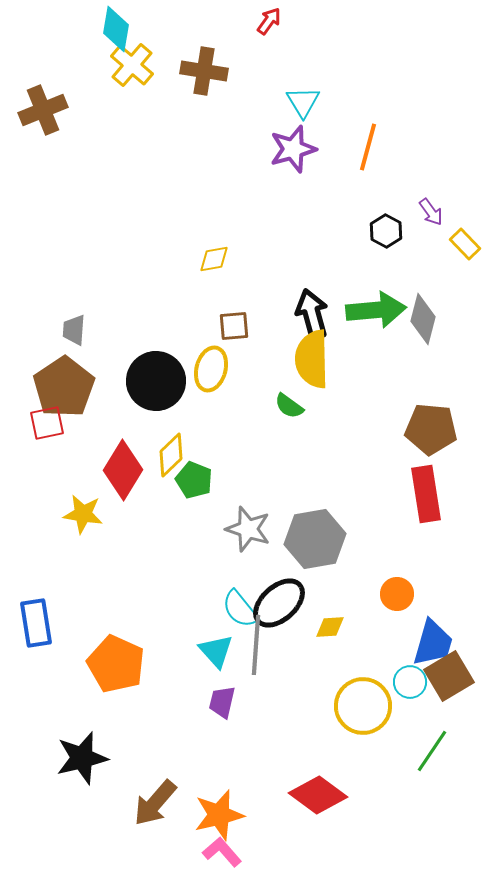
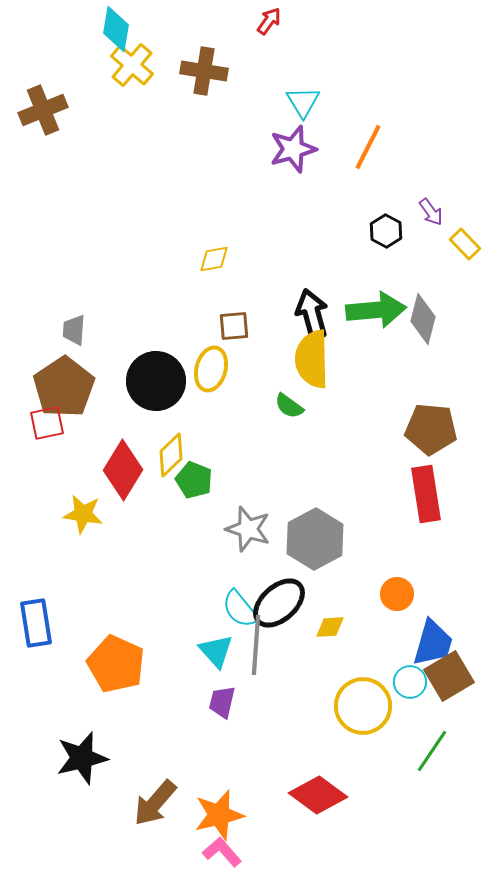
orange line at (368, 147): rotated 12 degrees clockwise
gray hexagon at (315, 539): rotated 18 degrees counterclockwise
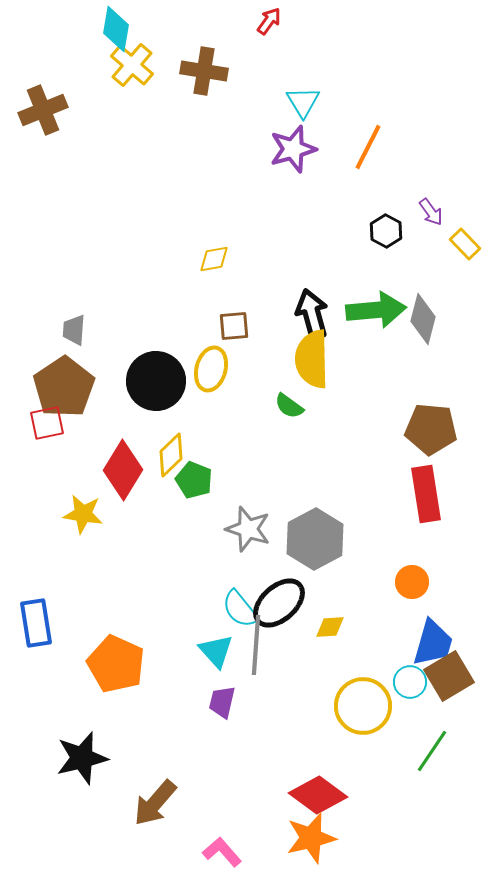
orange circle at (397, 594): moved 15 px right, 12 px up
orange star at (219, 815): moved 92 px right, 23 px down
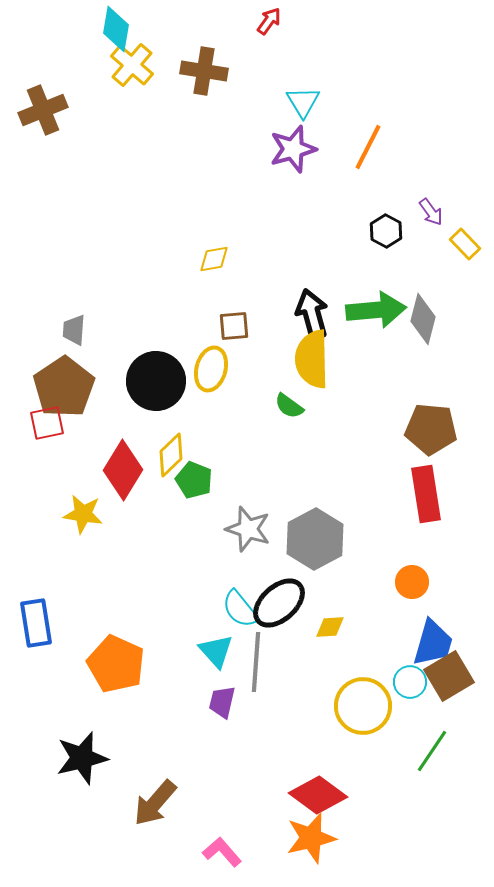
gray line at (256, 645): moved 17 px down
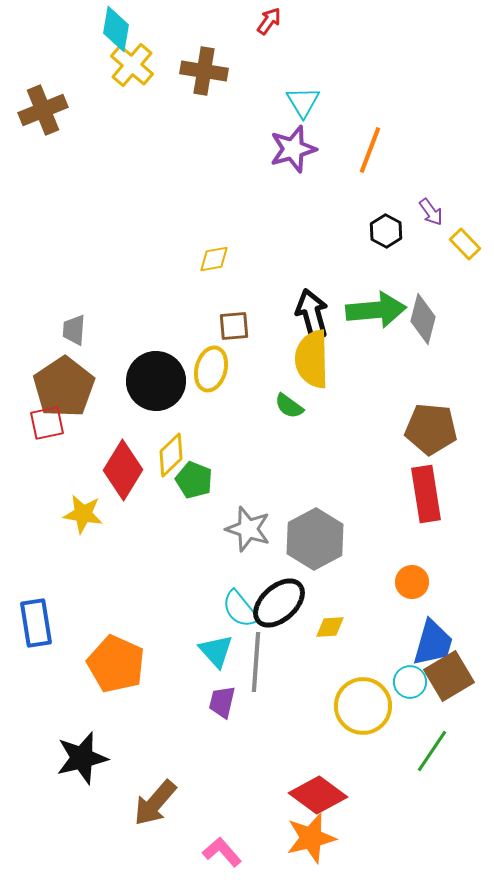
orange line at (368, 147): moved 2 px right, 3 px down; rotated 6 degrees counterclockwise
